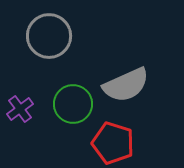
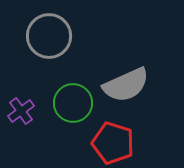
green circle: moved 1 px up
purple cross: moved 1 px right, 2 px down
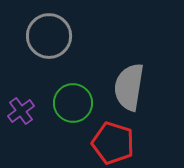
gray semicircle: moved 3 px right, 2 px down; rotated 123 degrees clockwise
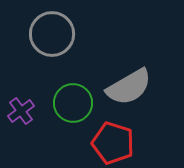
gray circle: moved 3 px right, 2 px up
gray semicircle: rotated 129 degrees counterclockwise
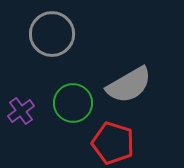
gray semicircle: moved 2 px up
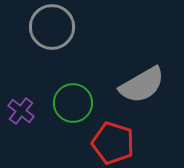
gray circle: moved 7 px up
gray semicircle: moved 13 px right
purple cross: rotated 16 degrees counterclockwise
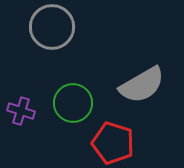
purple cross: rotated 20 degrees counterclockwise
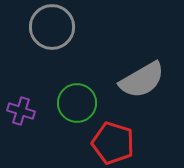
gray semicircle: moved 5 px up
green circle: moved 4 px right
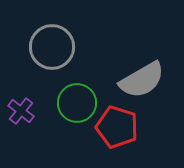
gray circle: moved 20 px down
purple cross: rotated 20 degrees clockwise
red pentagon: moved 4 px right, 16 px up
